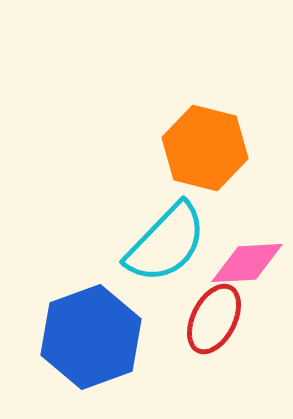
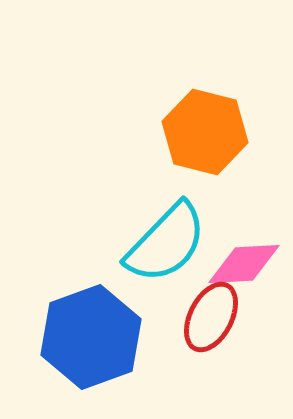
orange hexagon: moved 16 px up
pink diamond: moved 3 px left, 1 px down
red ellipse: moved 3 px left, 2 px up
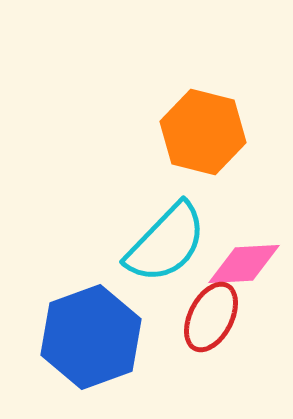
orange hexagon: moved 2 px left
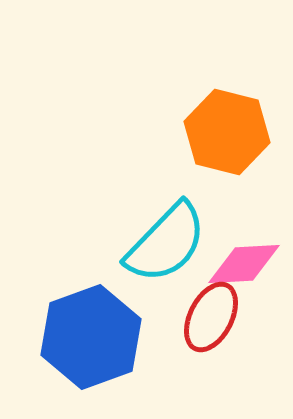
orange hexagon: moved 24 px right
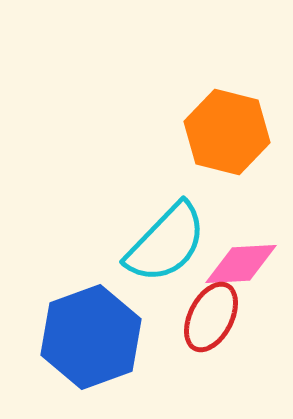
pink diamond: moved 3 px left
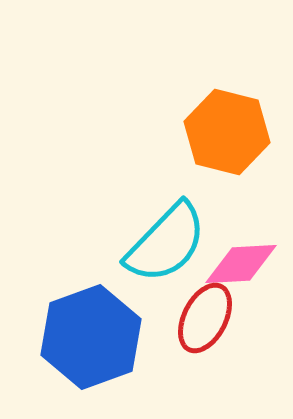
red ellipse: moved 6 px left, 1 px down
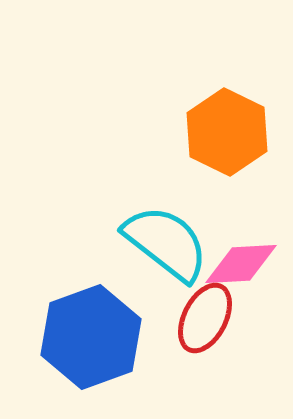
orange hexagon: rotated 12 degrees clockwise
cyan semicircle: rotated 96 degrees counterclockwise
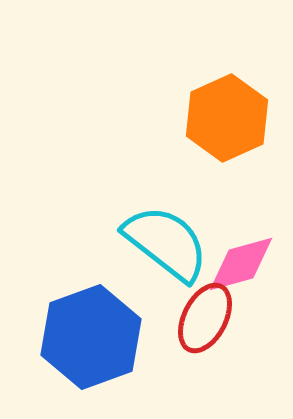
orange hexagon: moved 14 px up; rotated 10 degrees clockwise
pink diamond: rotated 12 degrees counterclockwise
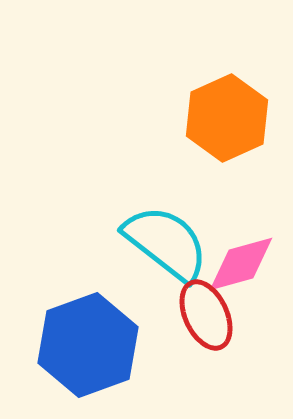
red ellipse: moved 1 px right, 3 px up; rotated 52 degrees counterclockwise
blue hexagon: moved 3 px left, 8 px down
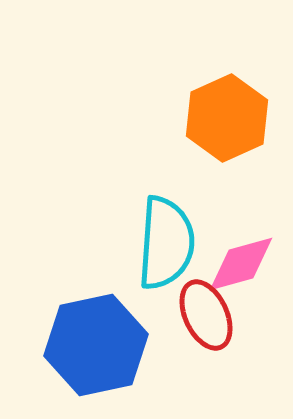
cyan semicircle: rotated 56 degrees clockwise
blue hexagon: moved 8 px right; rotated 8 degrees clockwise
